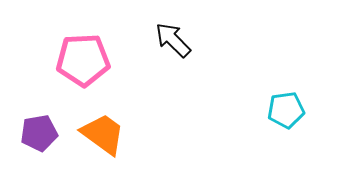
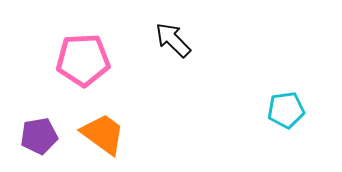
purple pentagon: moved 3 px down
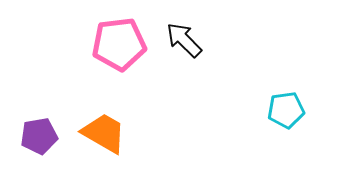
black arrow: moved 11 px right
pink pentagon: moved 36 px right, 16 px up; rotated 4 degrees counterclockwise
orange trapezoid: moved 1 px right, 1 px up; rotated 6 degrees counterclockwise
